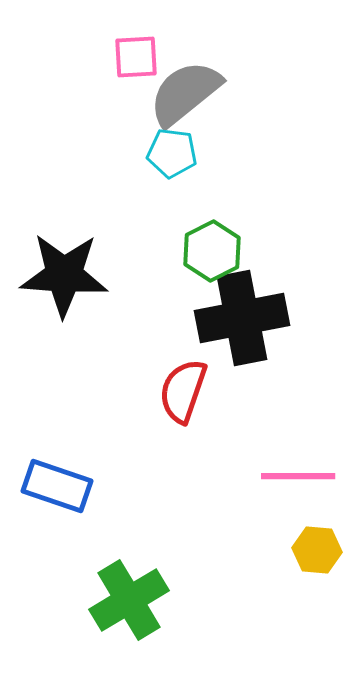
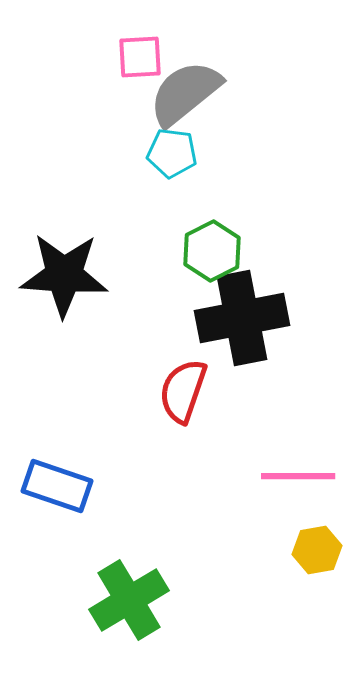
pink square: moved 4 px right
yellow hexagon: rotated 15 degrees counterclockwise
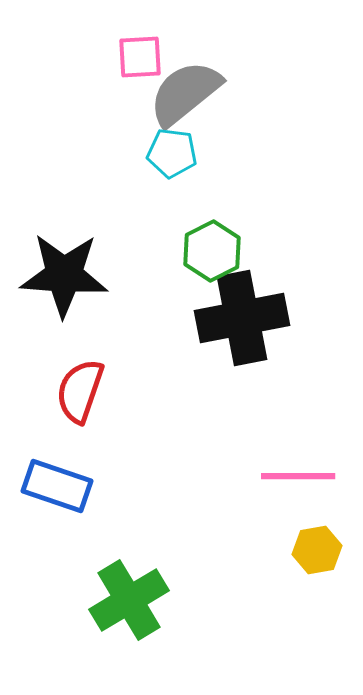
red semicircle: moved 103 px left
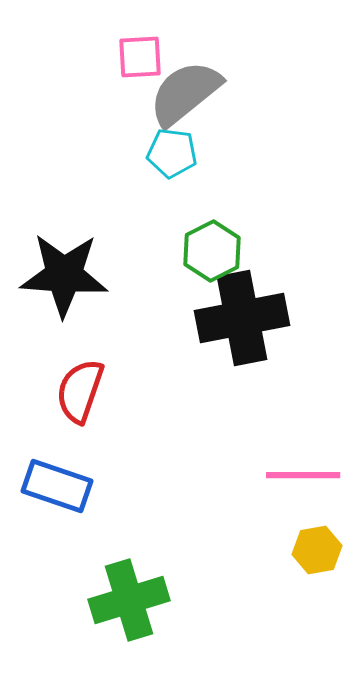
pink line: moved 5 px right, 1 px up
green cross: rotated 14 degrees clockwise
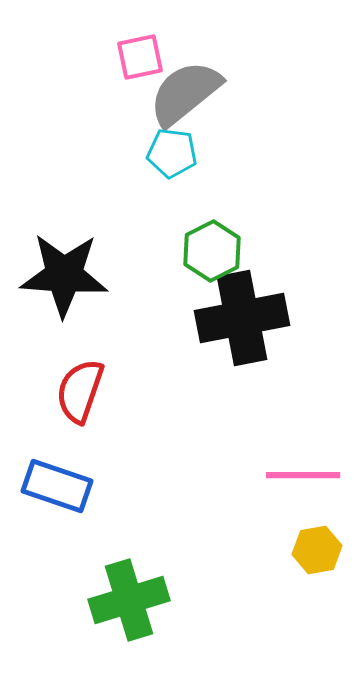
pink square: rotated 9 degrees counterclockwise
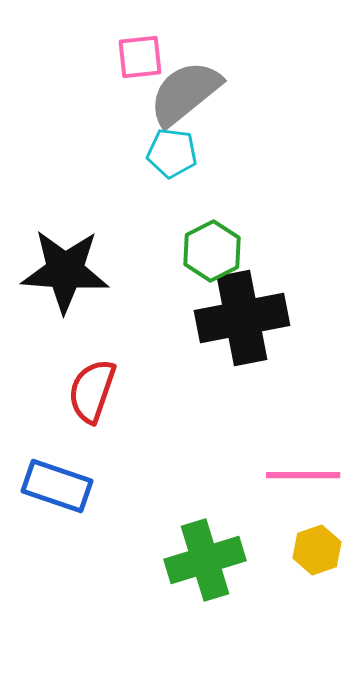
pink square: rotated 6 degrees clockwise
black star: moved 1 px right, 4 px up
red semicircle: moved 12 px right
yellow hexagon: rotated 9 degrees counterclockwise
green cross: moved 76 px right, 40 px up
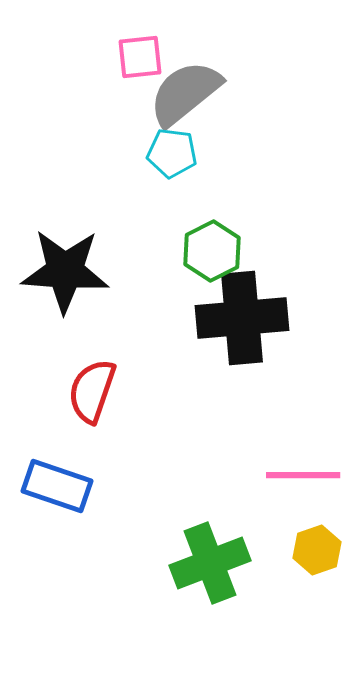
black cross: rotated 6 degrees clockwise
green cross: moved 5 px right, 3 px down; rotated 4 degrees counterclockwise
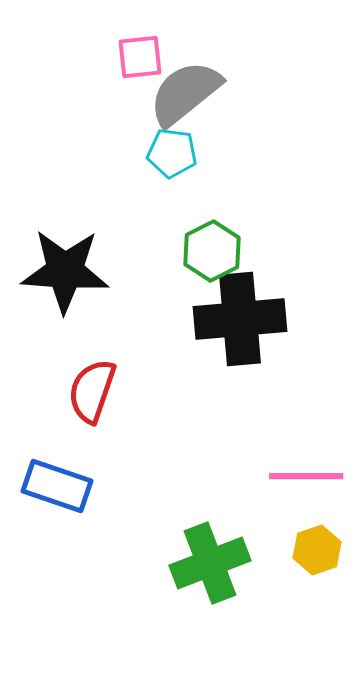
black cross: moved 2 px left, 1 px down
pink line: moved 3 px right, 1 px down
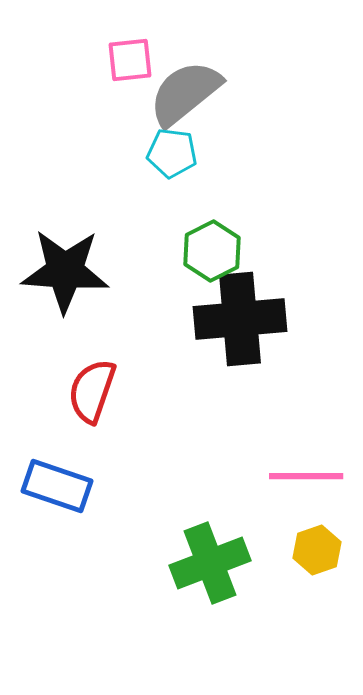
pink square: moved 10 px left, 3 px down
